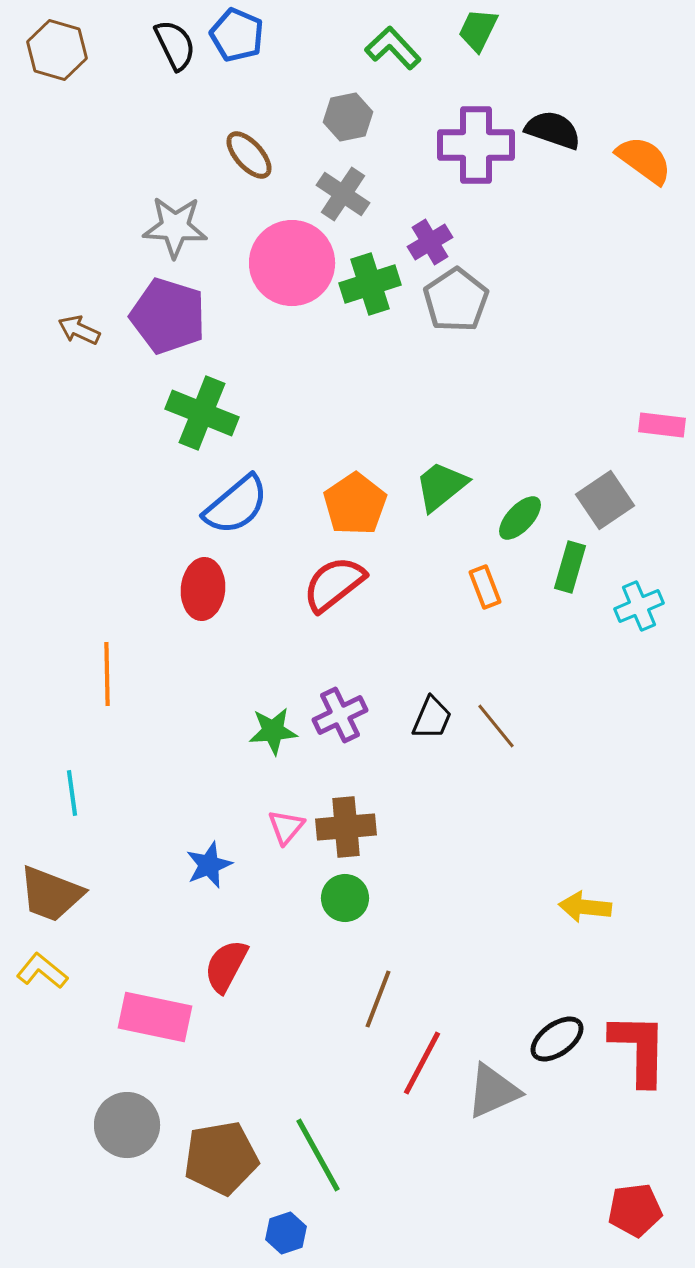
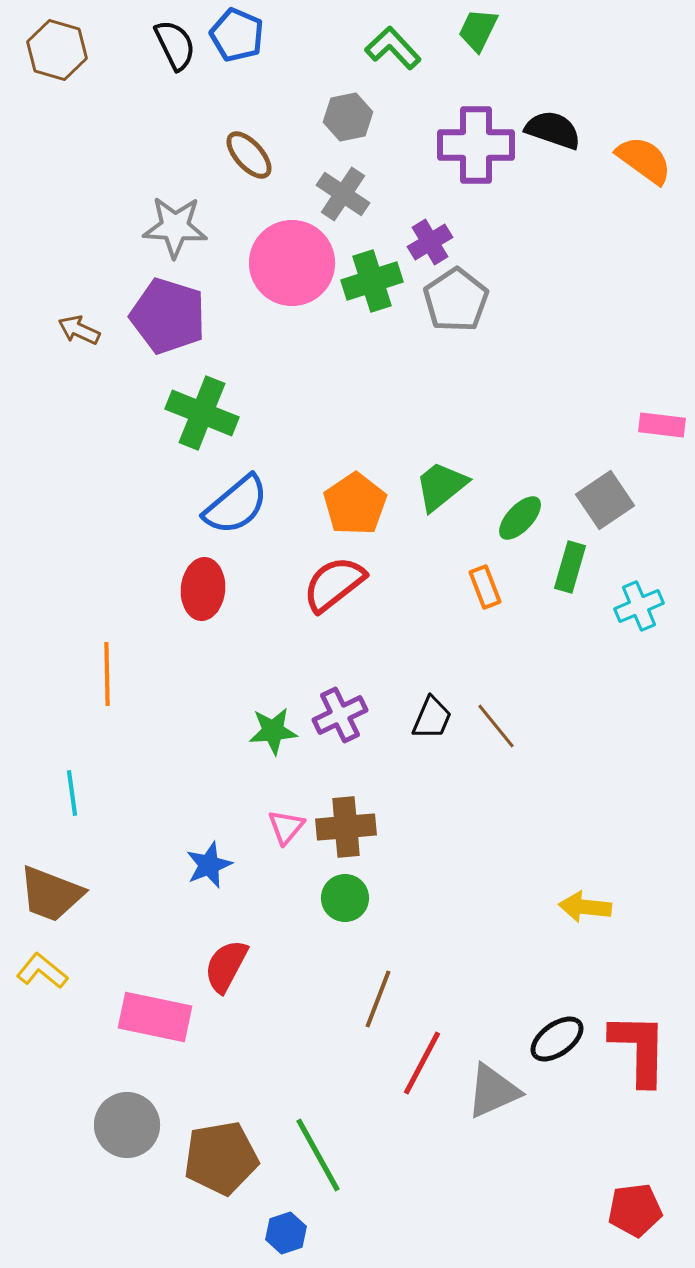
green cross at (370, 284): moved 2 px right, 3 px up
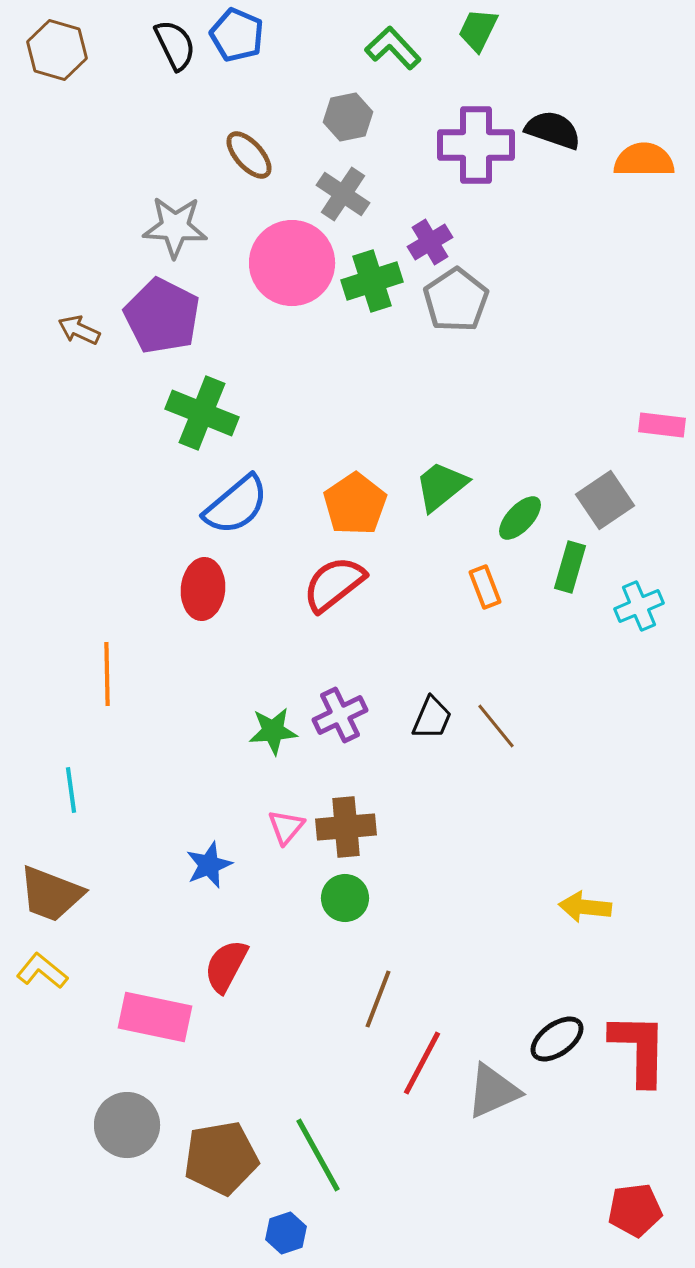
orange semicircle at (644, 160): rotated 36 degrees counterclockwise
purple pentagon at (168, 316): moved 6 px left; rotated 10 degrees clockwise
cyan line at (72, 793): moved 1 px left, 3 px up
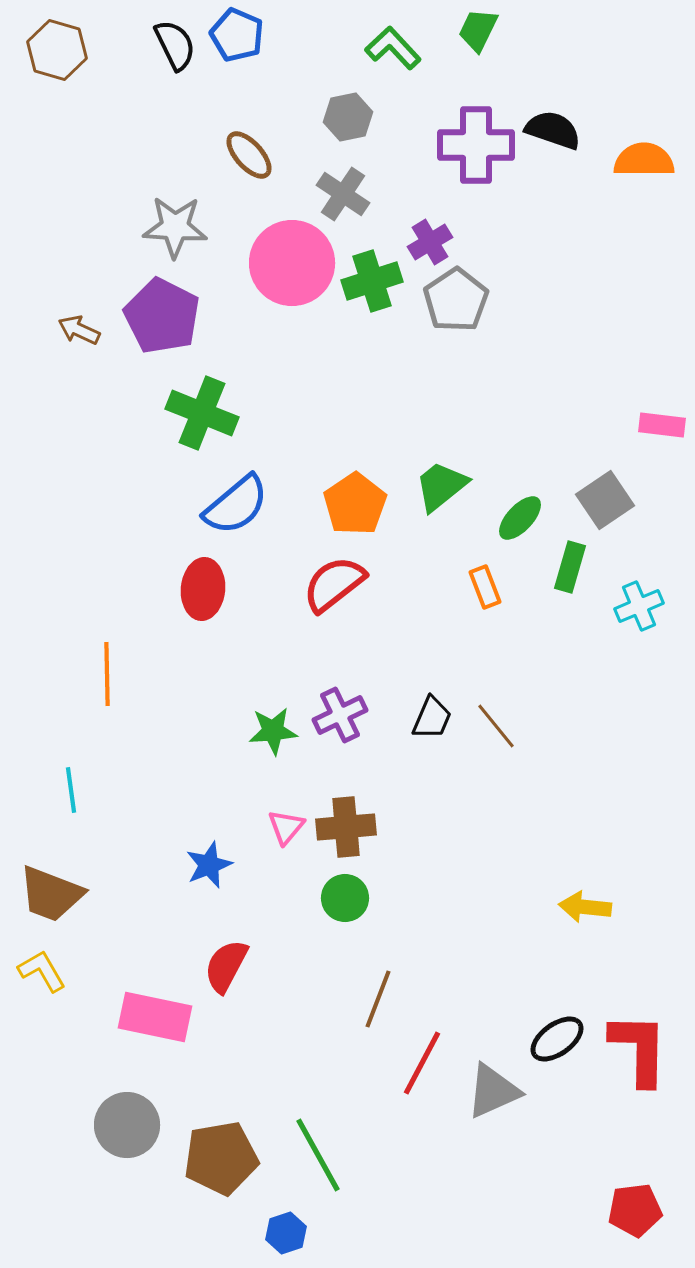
yellow L-shape at (42, 971): rotated 21 degrees clockwise
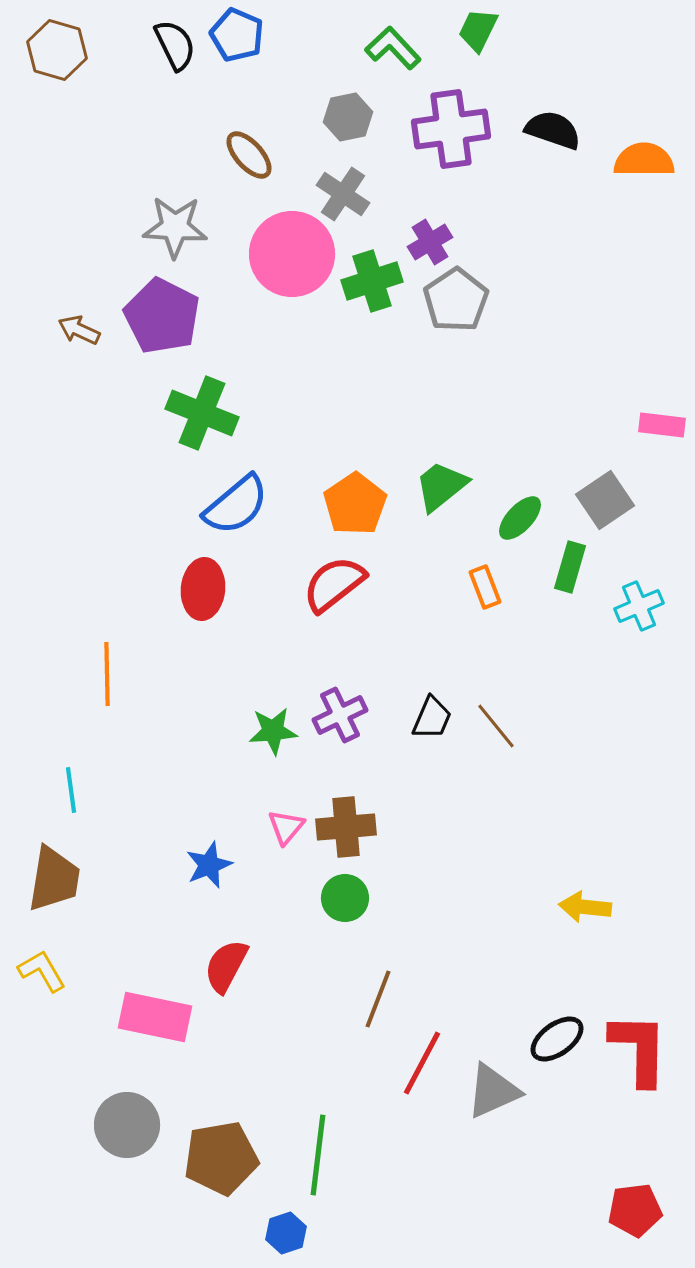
purple cross at (476, 145): moved 25 px left, 16 px up; rotated 8 degrees counterclockwise
pink circle at (292, 263): moved 9 px up
brown trapezoid at (51, 894): moved 3 px right, 15 px up; rotated 102 degrees counterclockwise
green line at (318, 1155): rotated 36 degrees clockwise
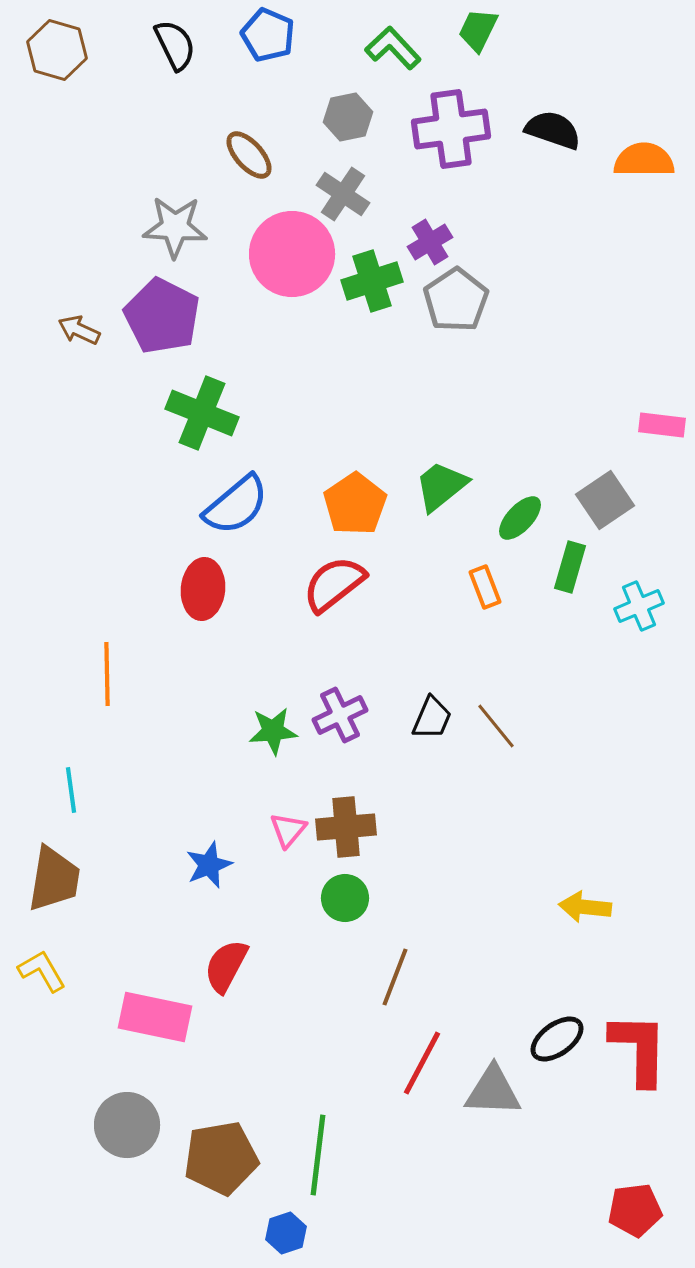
blue pentagon at (237, 35): moved 31 px right
pink triangle at (286, 827): moved 2 px right, 3 px down
brown line at (378, 999): moved 17 px right, 22 px up
gray triangle at (493, 1091): rotated 26 degrees clockwise
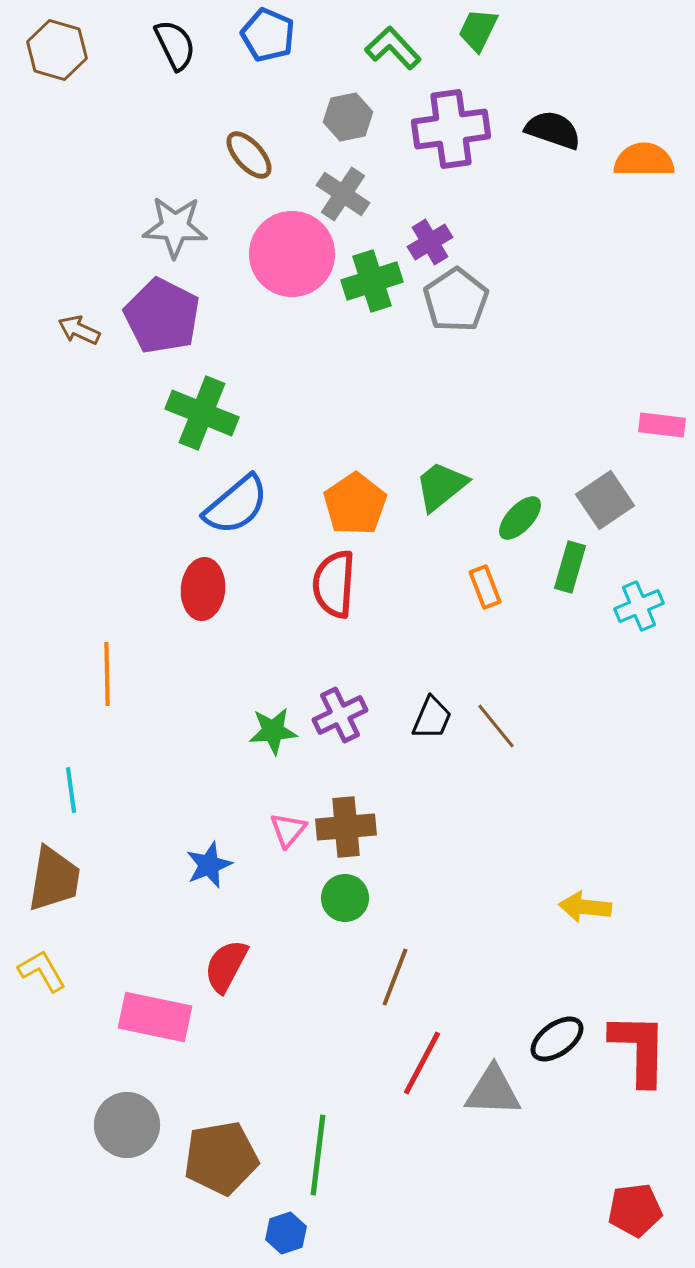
red semicircle at (334, 584): rotated 48 degrees counterclockwise
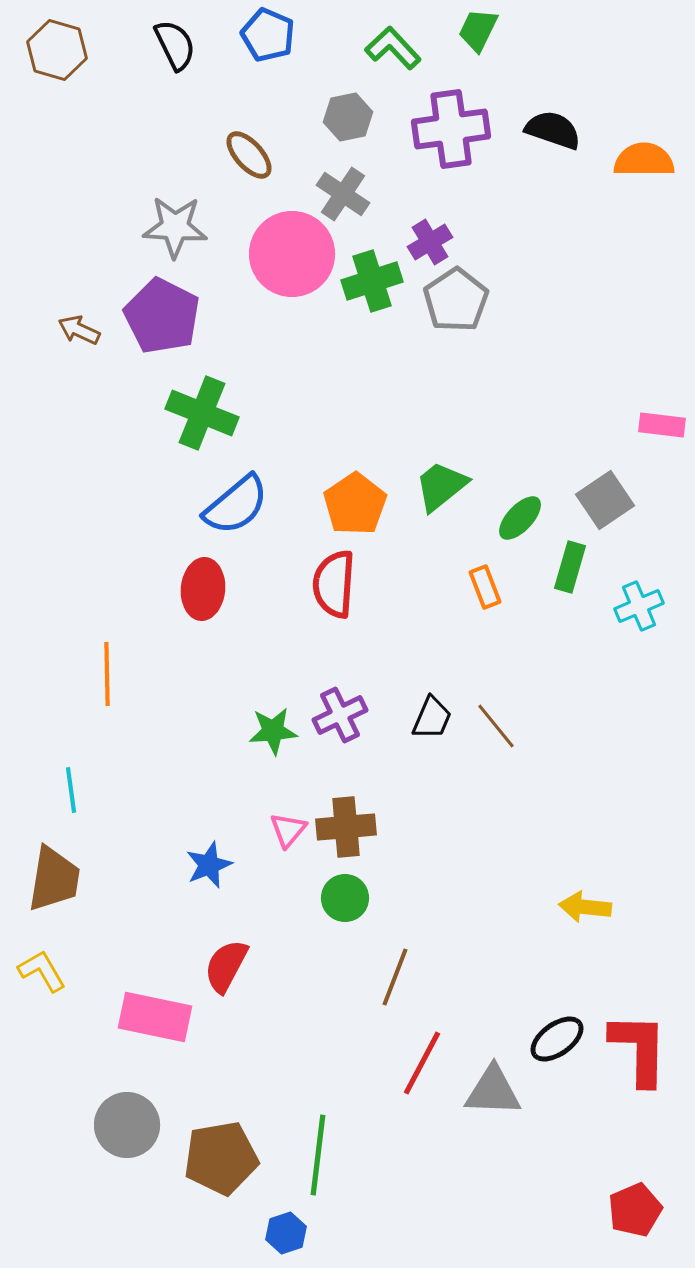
red pentagon at (635, 1210): rotated 16 degrees counterclockwise
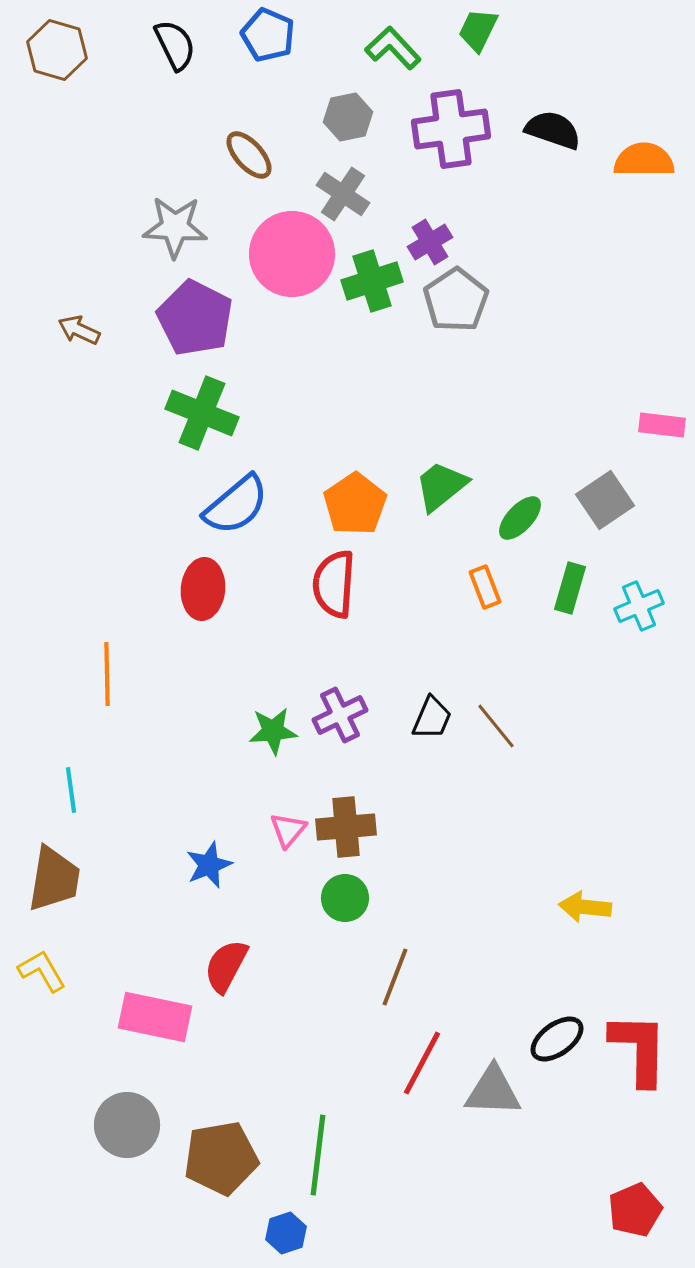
purple pentagon at (162, 316): moved 33 px right, 2 px down
green rectangle at (570, 567): moved 21 px down
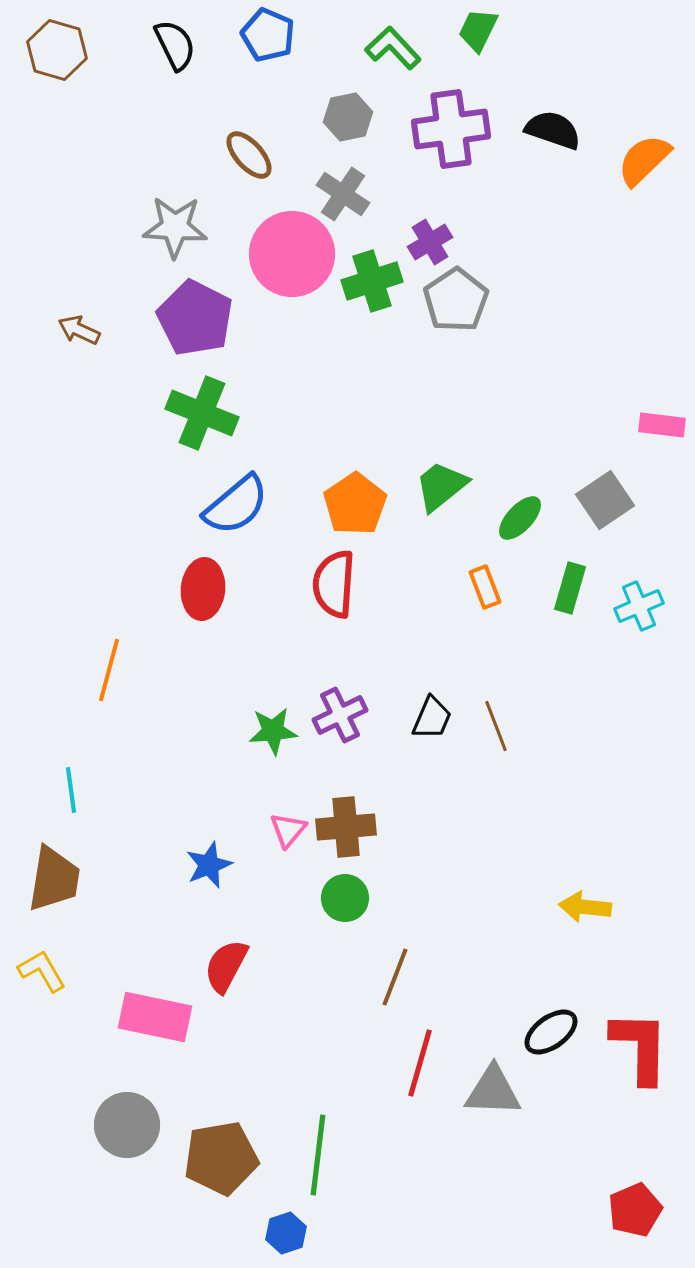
orange semicircle at (644, 160): rotated 44 degrees counterclockwise
orange line at (107, 674): moved 2 px right, 4 px up; rotated 16 degrees clockwise
brown line at (496, 726): rotated 18 degrees clockwise
black ellipse at (557, 1039): moved 6 px left, 7 px up
red L-shape at (639, 1049): moved 1 px right, 2 px up
red line at (422, 1063): moved 2 px left; rotated 12 degrees counterclockwise
